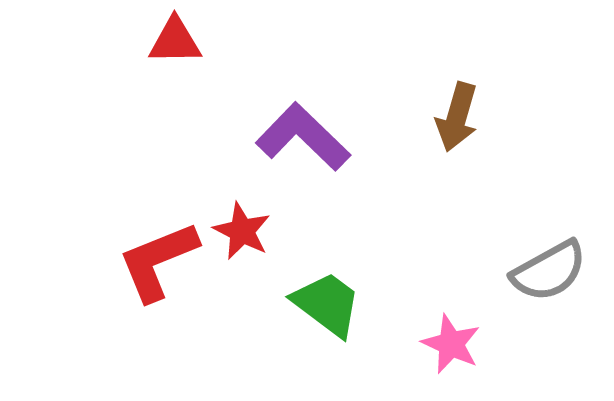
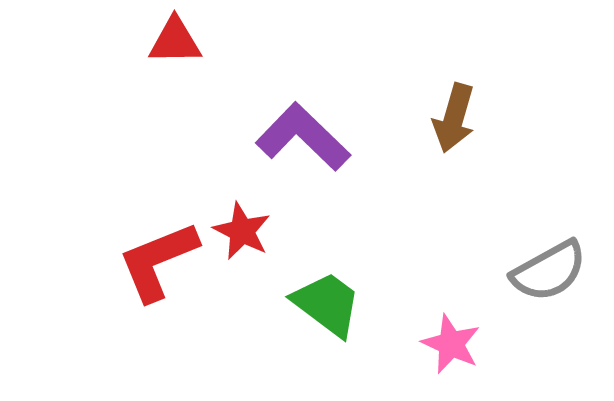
brown arrow: moved 3 px left, 1 px down
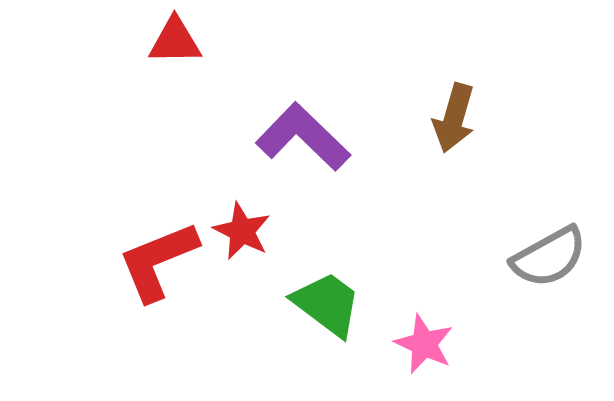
gray semicircle: moved 14 px up
pink star: moved 27 px left
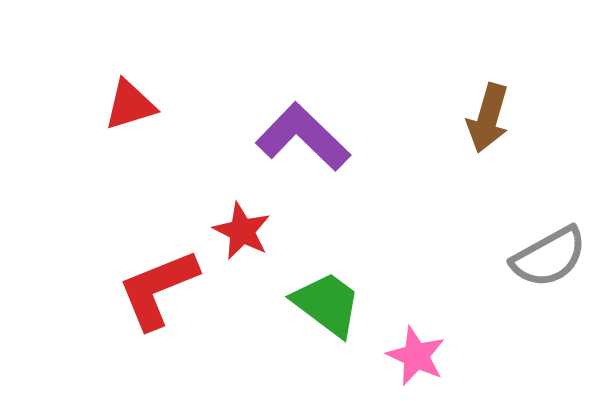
red triangle: moved 45 px left, 64 px down; rotated 16 degrees counterclockwise
brown arrow: moved 34 px right
red L-shape: moved 28 px down
pink star: moved 8 px left, 12 px down
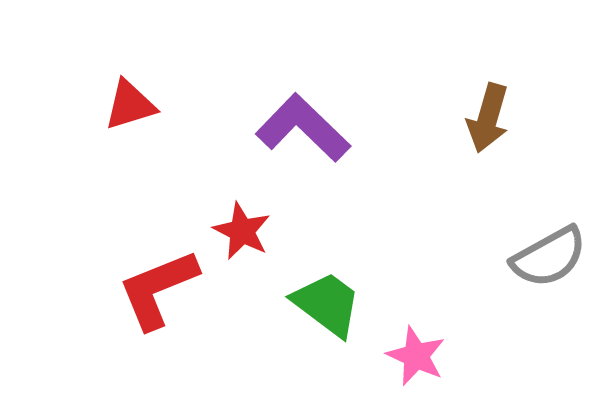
purple L-shape: moved 9 px up
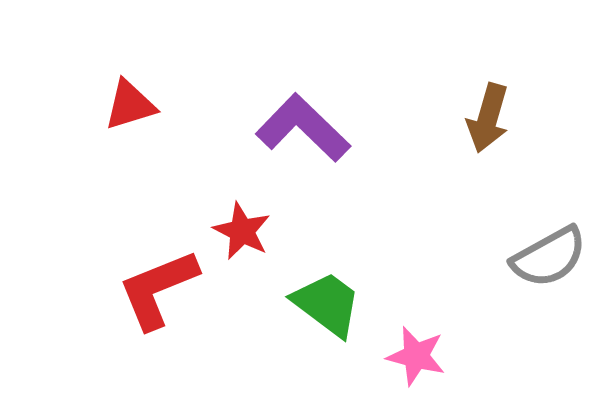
pink star: rotated 10 degrees counterclockwise
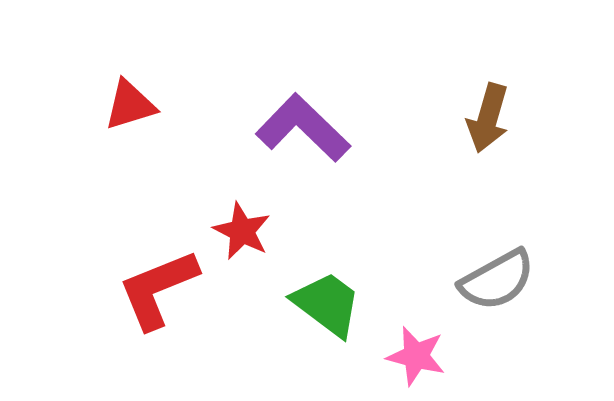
gray semicircle: moved 52 px left, 23 px down
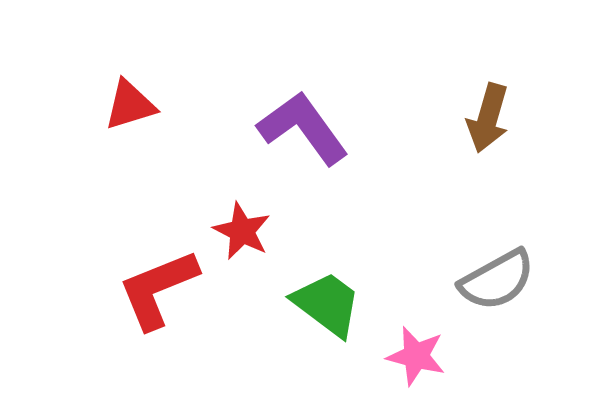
purple L-shape: rotated 10 degrees clockwise
